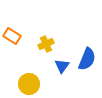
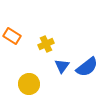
blue semicircle: moved 8 px down; rotated 30 degrees clockwise
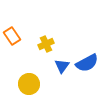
orange rectangle: rotated 24 degrees clockwise
blue semicircle: moved 4 px up; rotated 10 degrees clockwise
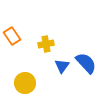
yellow cross: rotated 14 degrees clockwise
blue semicircle: moved 1 px left; rotated 105 degrees counterclockwise
yellow circle: moved 4 px left, 1 px up
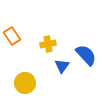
yellow cross: moved 2 px right
blue semicircle: moved 8 px up
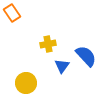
orange rectangle: moved 23 px up
blue semicircle: moved 1 px down
yellow circle: moved 1 px right
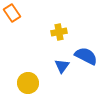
yellow cross: moved 11 px right, 12 px up
blue semicircle: rotated 20 degrees counterclockwise
yellow circle: moved 2 px right
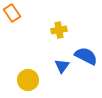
yellow cross: moved 2 px up
yellow circle: moved 3 px up
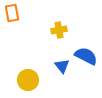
orange rectangle: rotated 24 degrees clockwise
blue triangle: rotated 14 degrees counterclockwise
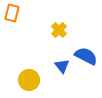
orange rectangle: rotated 24 degrees clockwise
yellow cross: rotated 35 degrees counterclockwise
yellow circle: moved 1 px right
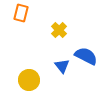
orange rectangle: moved 9 px right
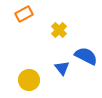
orange rectangle: moved 3 px right, 1 px down; rotated 48 degrees clockwise
blue triangle: moved 2 px down
